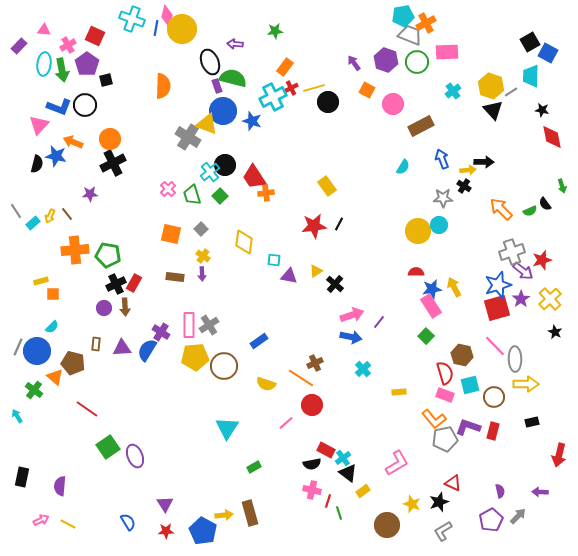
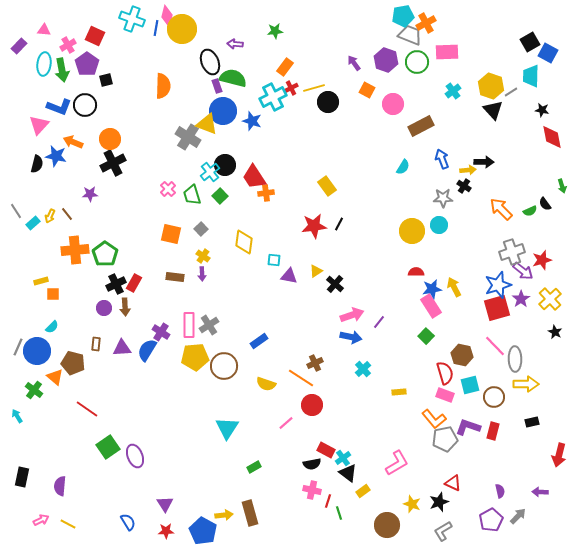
yellow circle at (418, 231): moved 6 px left
green pentagon at (108, 255): moved 3 px left, 1 px up; rotated 25 degrees clockwise
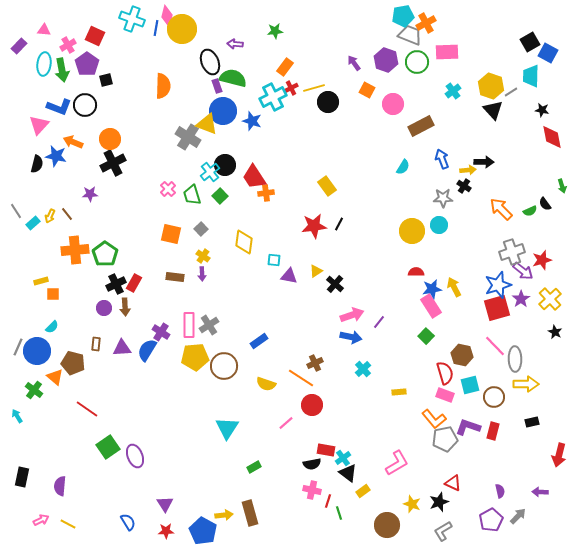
red rectangle at (326, 450): rotated 18 degrees counterclockwise
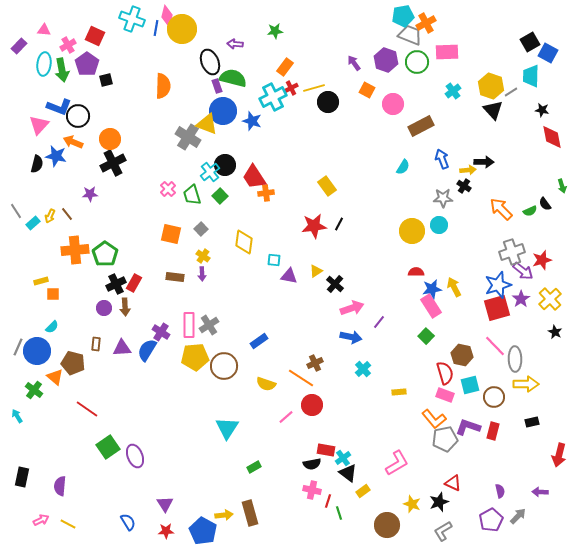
black circle at (85, 105): moved 7 px left, 11 px down
pink arrow at (352, 315): moved 7 px up
pink line at (286, 423): moved 6 px up
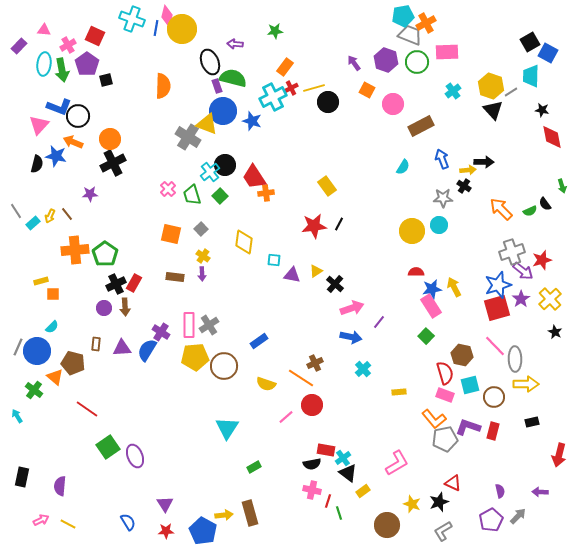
purple triangle at (289, 276): moved 3 px right, 1 px up
